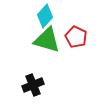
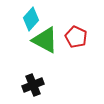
cyan diamond: moved 14 px left, 3 px down
green triangle: moved 2 px left; rotated 12 degrees clockwise
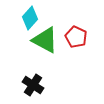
cyan diamond: moved 1 px left, 1 px up
black cross: rotated 35 degrees counterclockwise
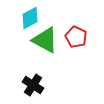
cyan diamond: rotated 20 degrees clockwise
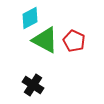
red pentagon: moved 2 px left, 4 px down
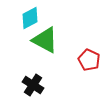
red pentagon: moved 15 px right, 19 px down
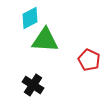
green triangle: rotated 24 degrees counterclockwise
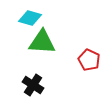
cyan diamond: rotated 45 degrees clockwise
green triangle: moved 3 px left, 2 px down
